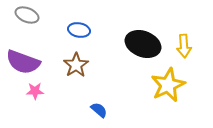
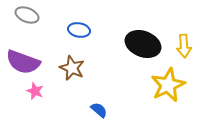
brown star: moved 4 px left, 3 px down; rotated 15 degrees counterclockwise
pink star: rotated 24 degrees clockwise
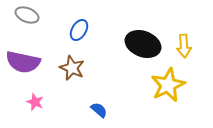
blue ellipse: rotated 70 degrees counterclockwise
purple semicircle: rotated 8 degrees counterclockwise
pink star: moved 11 px down
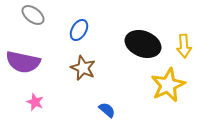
gray ellipse: moved 6 px right; rotated 15 degrees clockwise
brown star: moved 11 px right
blue semicircle: moved 8 px right
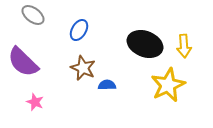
black ellipse: moved 2 px right
purple semicircle: rotated 32 degrees clockwise
blue semicircle: moved 25 px up; rotated 42 degrees counterclockwise
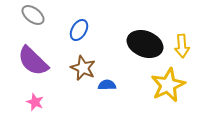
yellow arrow: moved 2 px left
purple semicircle: moved 10 px right, 1 px up
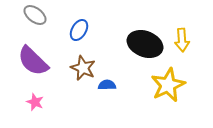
gray ellipse: moved 2 px right
yellow arrow: moved 6 px up
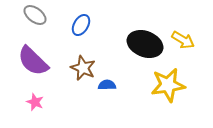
blue ellipse: moved 2 px right, 5 px up
yellow arrow: moved 1 px right; rotated 55 degrees counterclockwise
yellow star: rotated 16 degrees clockwise
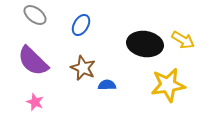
black ellipse: rotated 12 degrees counterclockwise
